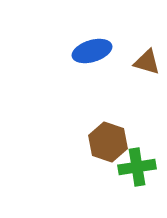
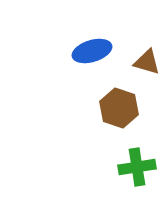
brown hexagon: moved 11 px right, 34 px up
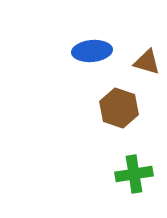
blue ellipse: rotated 12 degrees clockwise
green cross: moved 3 px left, 7 px down
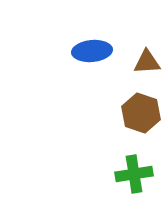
brown triangle: rotated 20 degrees counterclockwise
brown hexagon: moved 22 px right, 5 px down
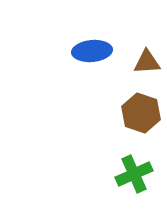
green cross: rotated 15 degrees counterclockwise
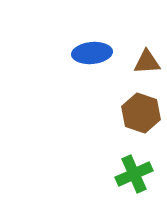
blue ellipse: moved 2 px down
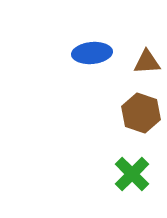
green cross: moved 2 px left; rotated 21 degrees counterclockwise
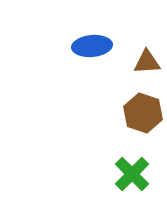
blue ellipse: moved 7 px up
brown hexagon: moved 2 px right
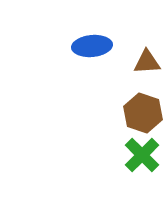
green cross: moved 10 px right, 19 px up
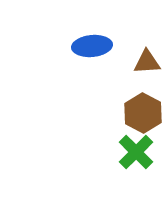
brown hexagon: rotated 9 degrees clockwise
green cross: moved 6 px left, 3 px up
